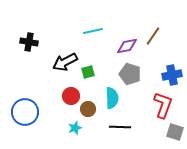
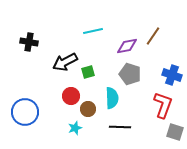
blue cross: rotated 30 degrees clockwise
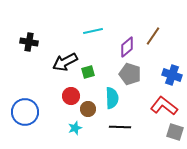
purple diamond: moved 1 px down; rotated 30 degrees counterclockwise
red L-shape: moved 1 px right, 1 px down; rotated 72 degrees counterclockwise
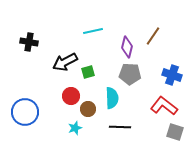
purple diamond: rotated 35 degrees counterclockwise
gray pentagon: rotated 15 degrees counterclockwise
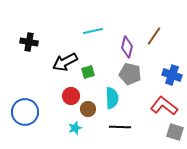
brown line: moved 1 px right
gray pentagon: rotated 10 degrees clockwise
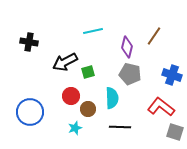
red L-shape: moved 3 px left, 1 px down
blue circle: moved 5 px right
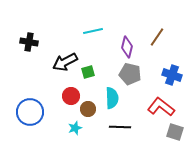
brown line: moved 3 px right, 1 px down
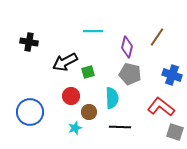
cyan line: rotated 12 degrees clockwise
brown circle: moved 1 px right, 3 px down
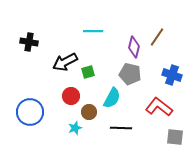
purple diamond: moved 7 px right
cyan semicircle: rotated 30 degrees clockwise
red L-shape: moved 2 px left
black line: moved 1 px right, 1 px down
gray square: moved 5 px down; rotated 12 degrees counterclockwise
